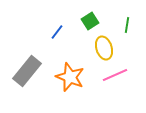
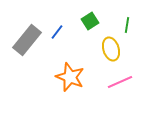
yellow ellipse: moved 7 px right, 1 px down
gray rectangle: moved 31 px up
pink line: moved 5 px right, 7 px down
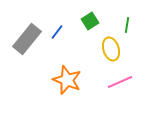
gray rectangle: moved 1 px up
orange star: moved 3 px left, 3 px down
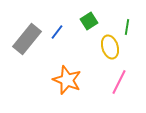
green square: moved 1 px left
green line: moved 2 px down
yellow ellipse: moved 1 px left, 2 px up
pink line: moved 1 px left; rotated 40 degrees counterclockwise
